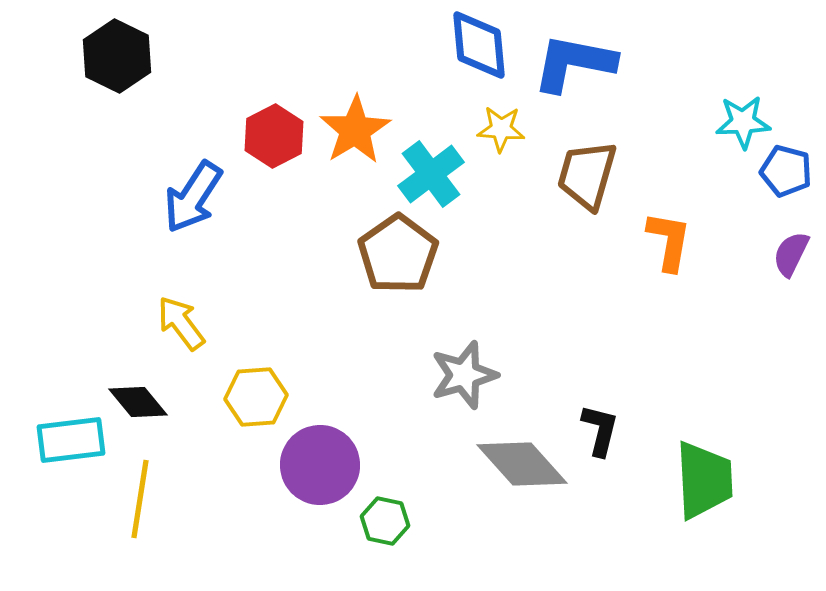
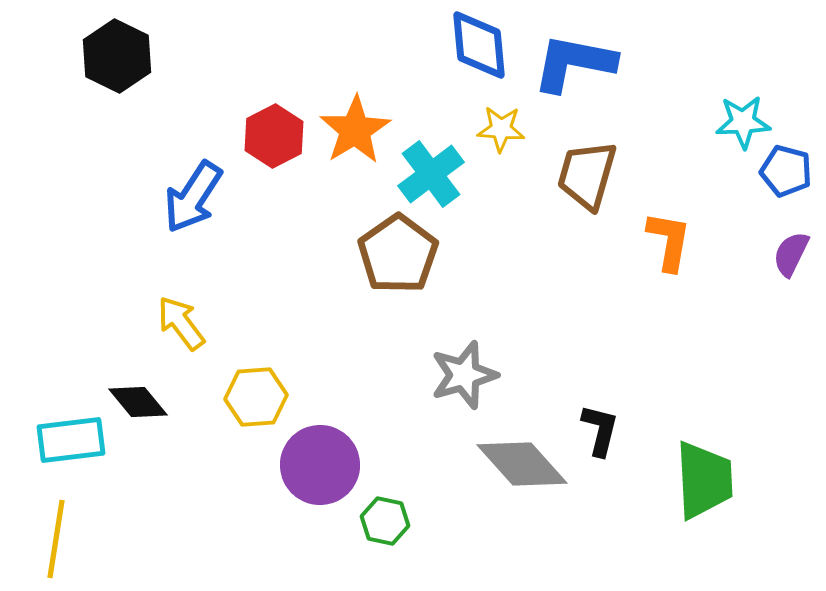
yellow line: moved 84 px left, 40 px down
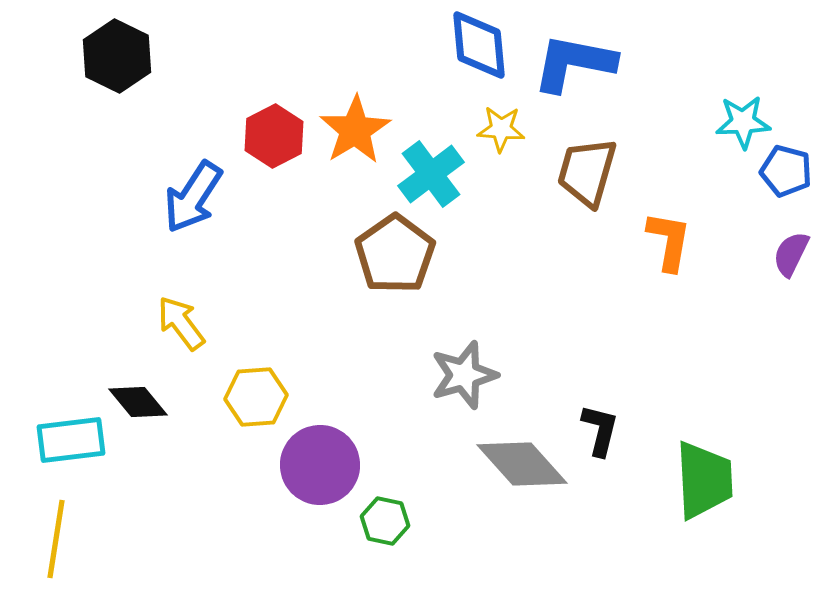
brown trapezoid: moved 3 px up
brown pentagon: moved 3 px left
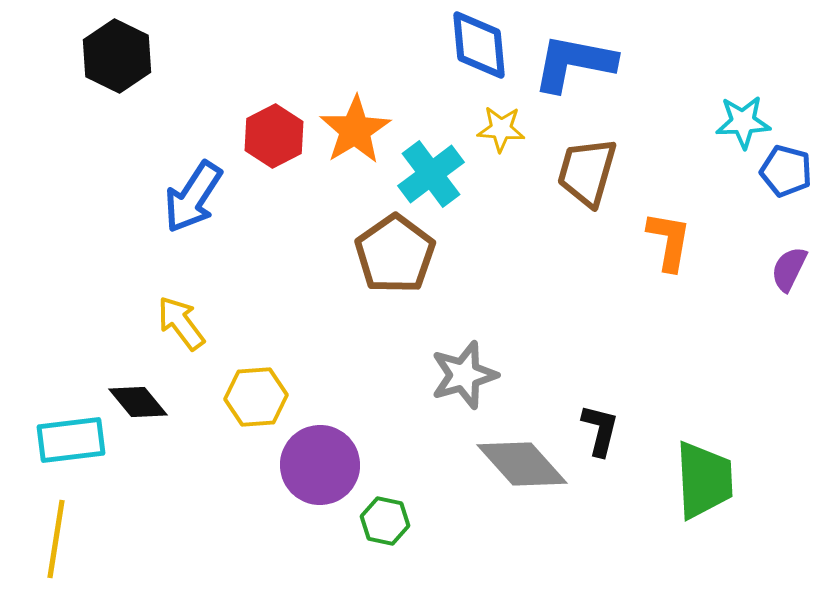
purple semicircle: moved 2 px left, 15 px down
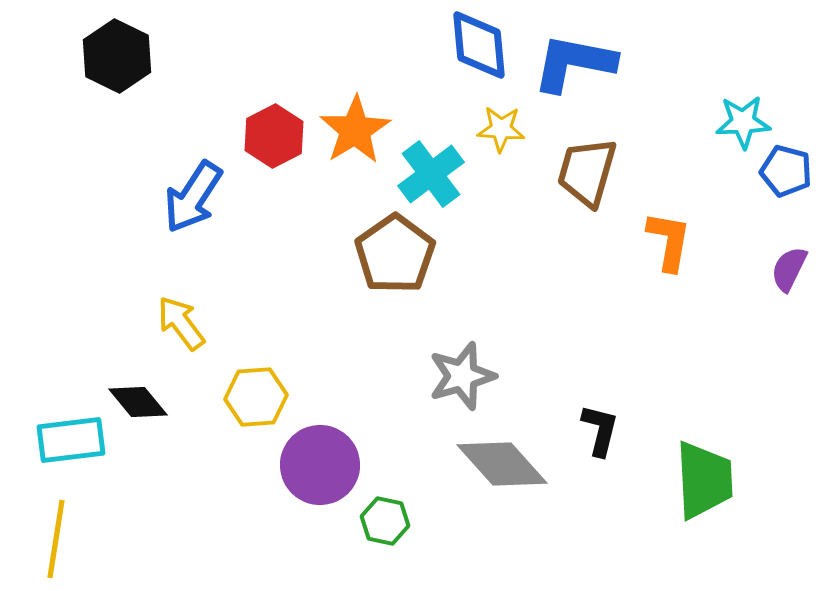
gray star: moved 2 px left, 1 px down
gray diamond: moved 20 px left
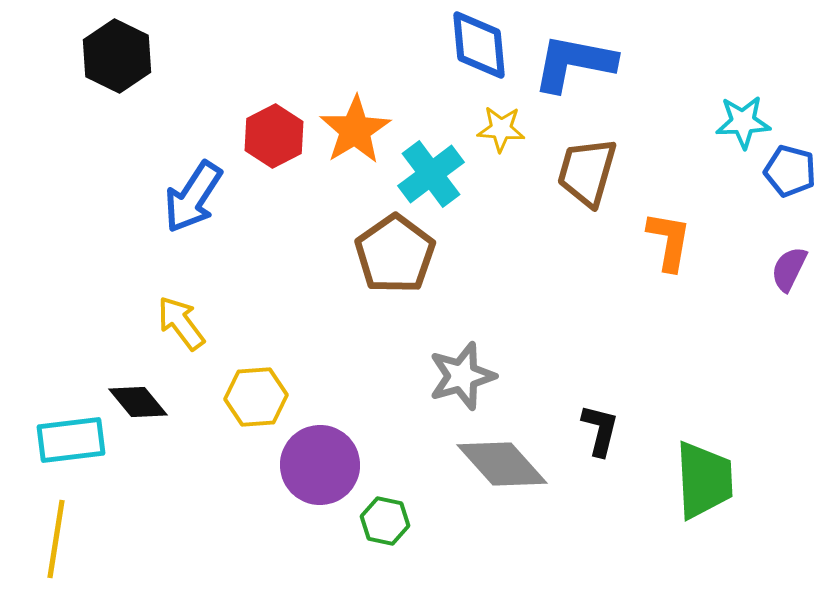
blue pentagon: moved 4 px right
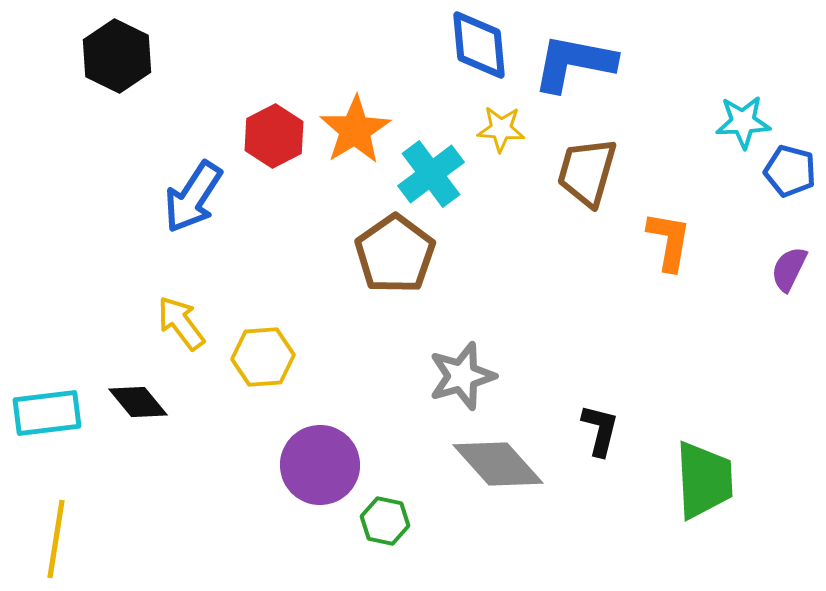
yellow hexagon: moved 7 px right, 40 px up
cyan rectangle: moved 24 px left, 27 px up
gray diamond: moved 4 px left
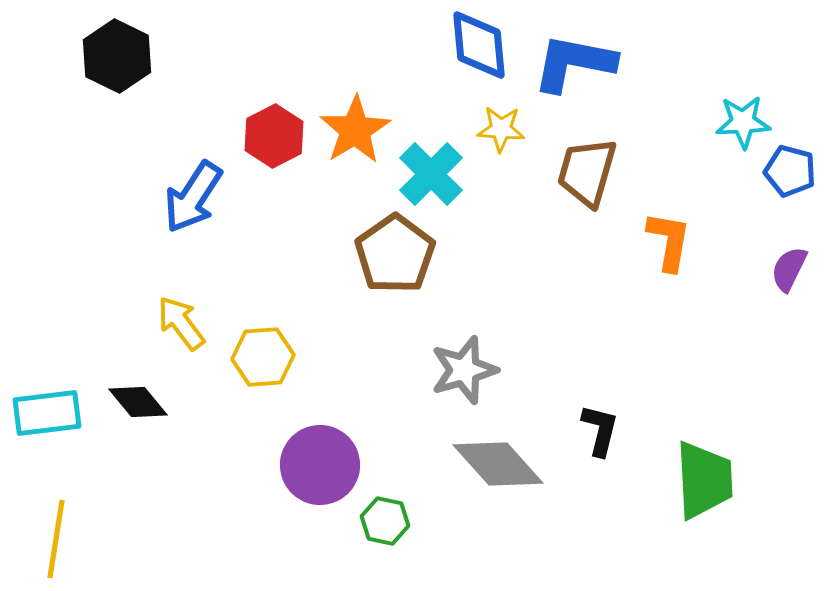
cyan cross: rotated 8 degrees counterclockwise
gray star: moved 2 px right, 6 px up
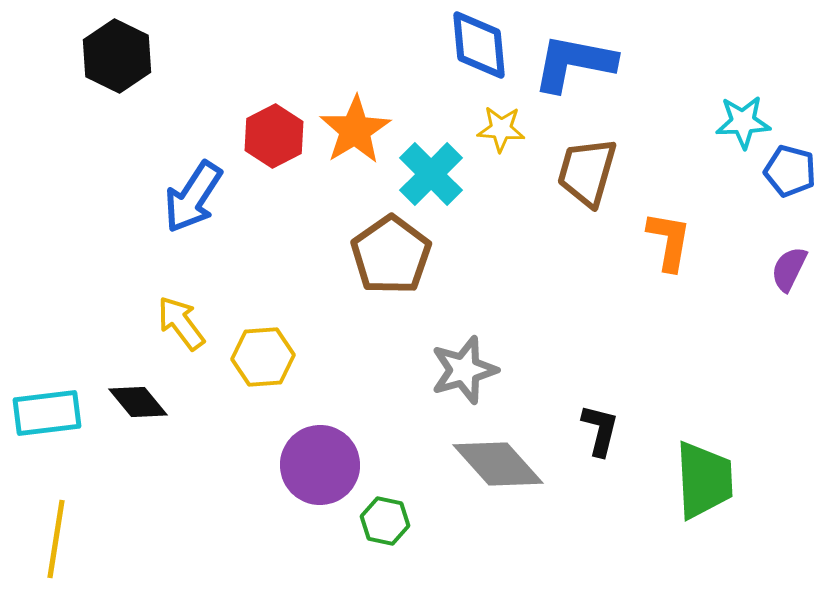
brown pentagon: moved 4 px left, 1 px down
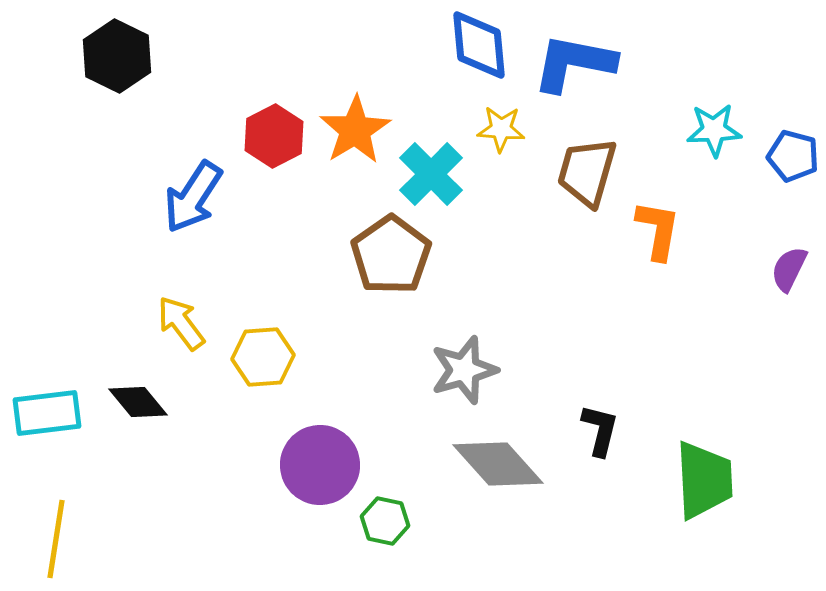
cyan star: moved 29 px left, 8 px down
blue pentagon: moved 3 px right, 15 px up
orange L-shape: moved 11 px left, 11 px up
